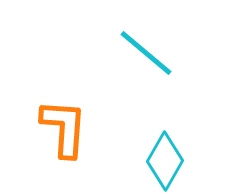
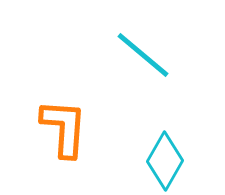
cyan line: moved 3 px left, 2 px down
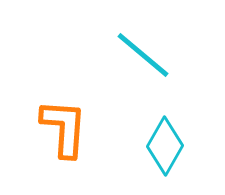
cyan diamond: moved 15 px up
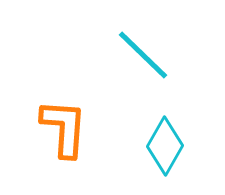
cyan line: rotated 4 degrees clockwise
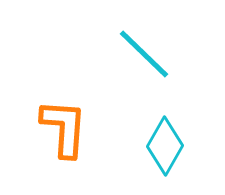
cyan line: moved 1 px right, 1 px up
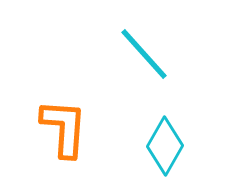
cyan line: rotated 4 degrees clockwise
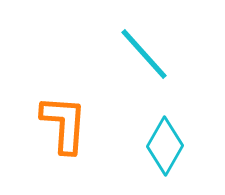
orange L-shape: moved 4 px up
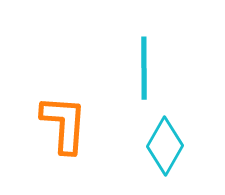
cyan line: moved 14 px down; rotated 42 degrees clockwise
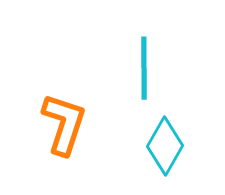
orange L-shape: rotated 14 degrees clockwise
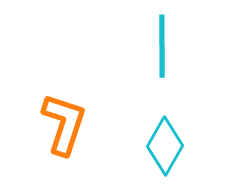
cyan line: moved 18 px right, 22 px up
